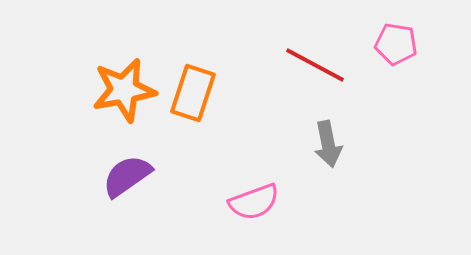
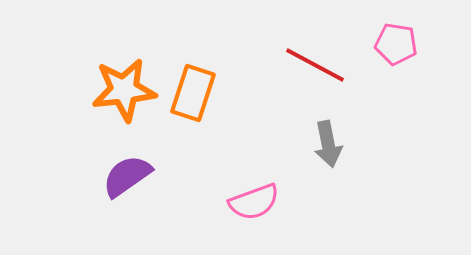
orange star: rotated 4 degrees clockwise
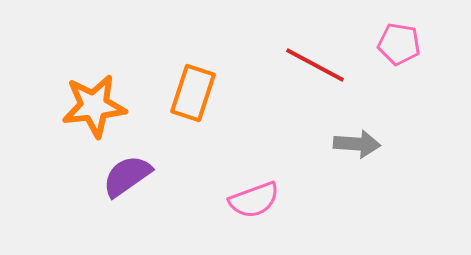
pink pentagon: moved 3 px right
orange star: moved 30 px left, 16 px down
gray arrow: moved 29 px right; rotated 75 degrees counterclockwise
pink semicircle: moved 2 px up
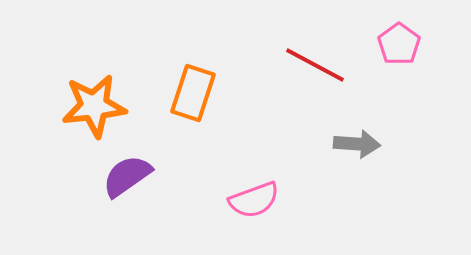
pink pentagon: rotated 27 degrees clockwise
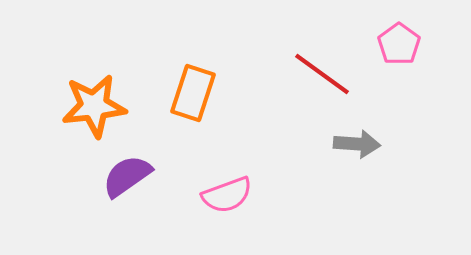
red line: moved 7 px right, 9 px down; rotated 8 degrees clockwise
pink semicircle: moved 27 px left, 5 px up
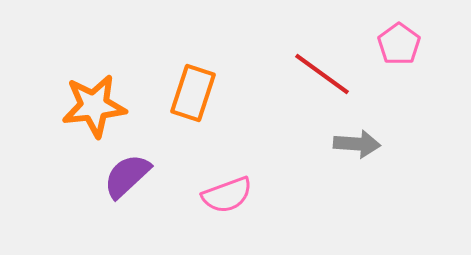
purple semicircle: rotated 8 degrees counterclockwise
